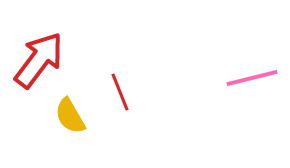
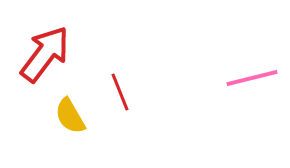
red arrow: moved 6 px right, 6 px up
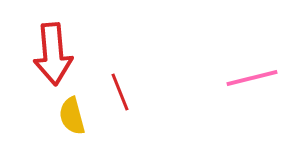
red arrow: moved 8 px right; rotated 138 degrees clockwise
yellow semicircle: moved 2 px right; rotated 15 degrees clockwise
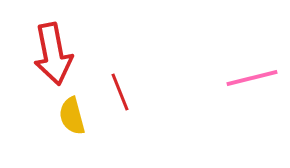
red arrow: rotated 6 degrees counterclockwise
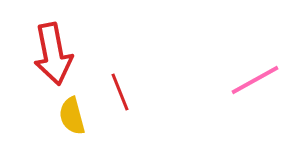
pink line: moved 3 px right, 2 px down; rotated 15 degrees counterclockwise
